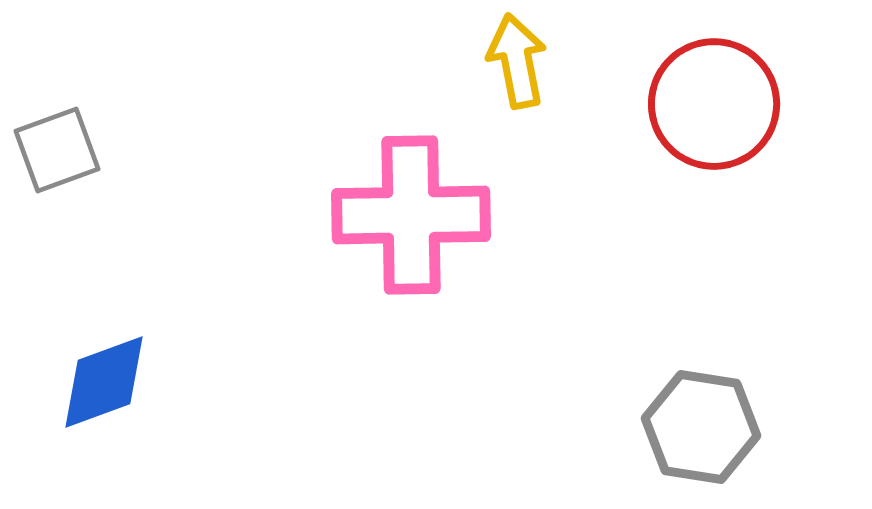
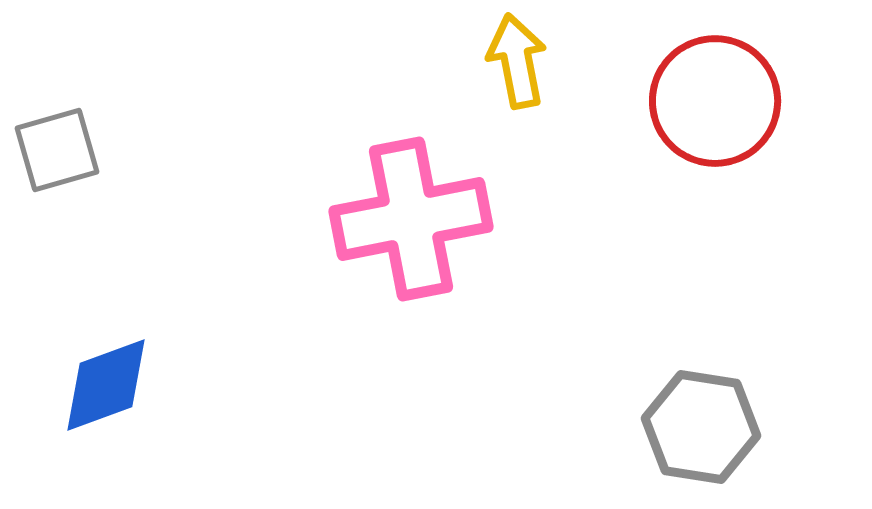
red circle: moved 1 px right, 3 px up
gray square: rotated 4 degrees clockwise
pink cross: moved 4 px down; rotated 10 degrees counterclockwise
blue diamond: moved 2 px right, 3 px down
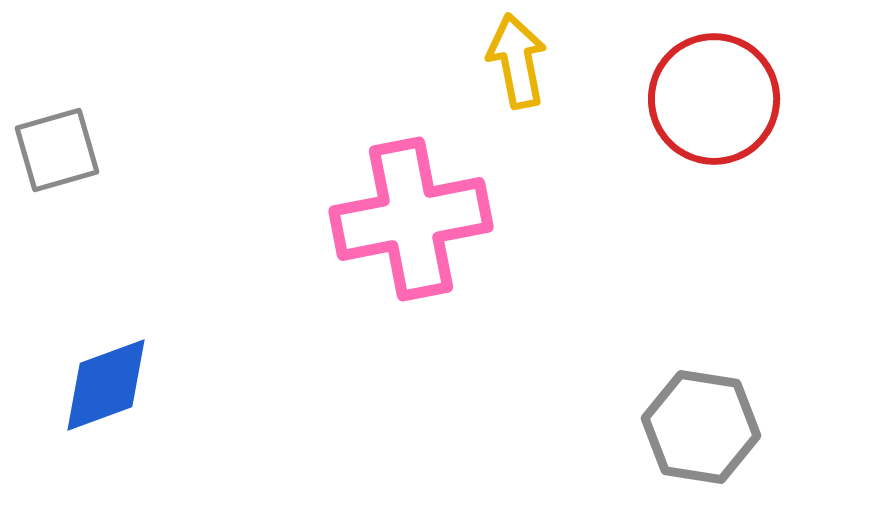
red circle: moved 1 px left, 2 px up
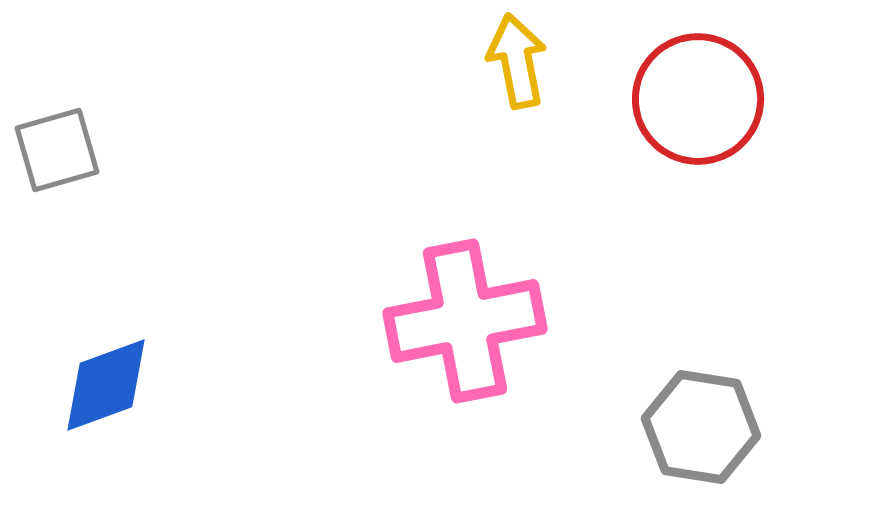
red circle: moved 16 px left
pink cross: moved 54 px right, 102 px down
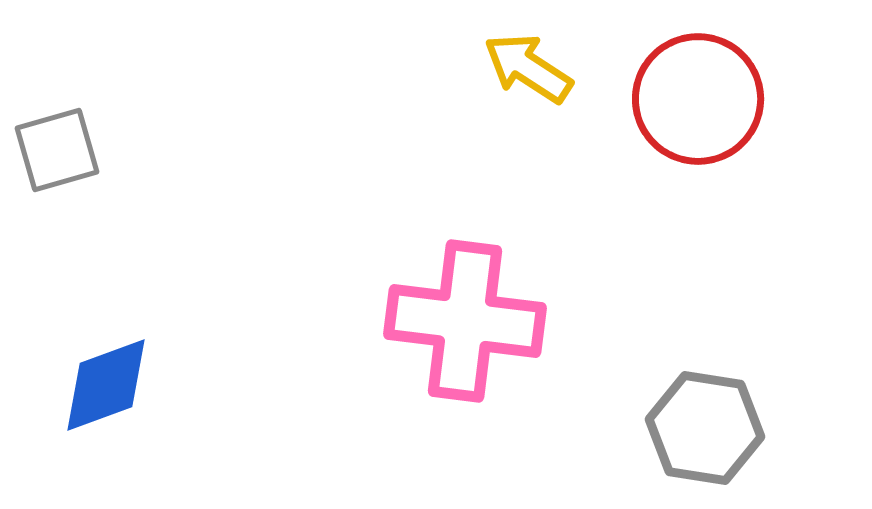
yellow arrow: moved 11 px right, 7 px down; rotated 46 degrees counterclockwise
pink cross: rotated 18 degrees clockwise
gray hexagon: moved 4 px right, 1 px down
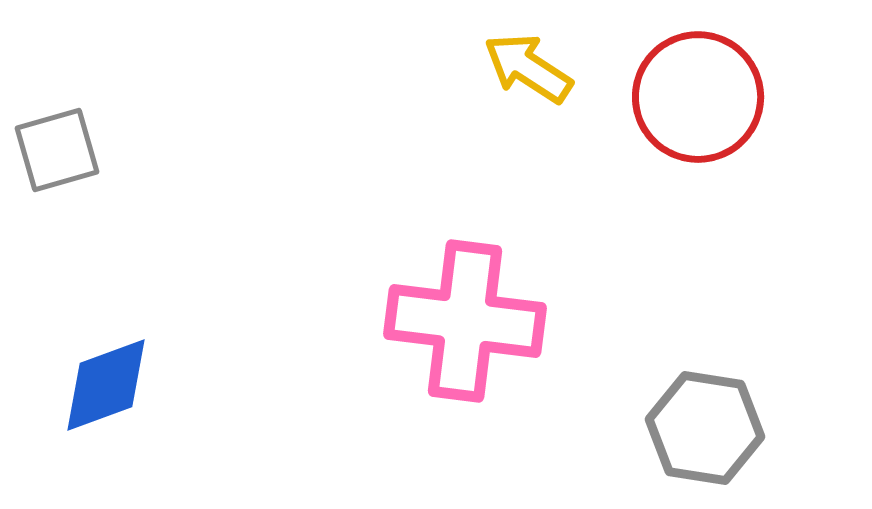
red circle: moved 2 px up
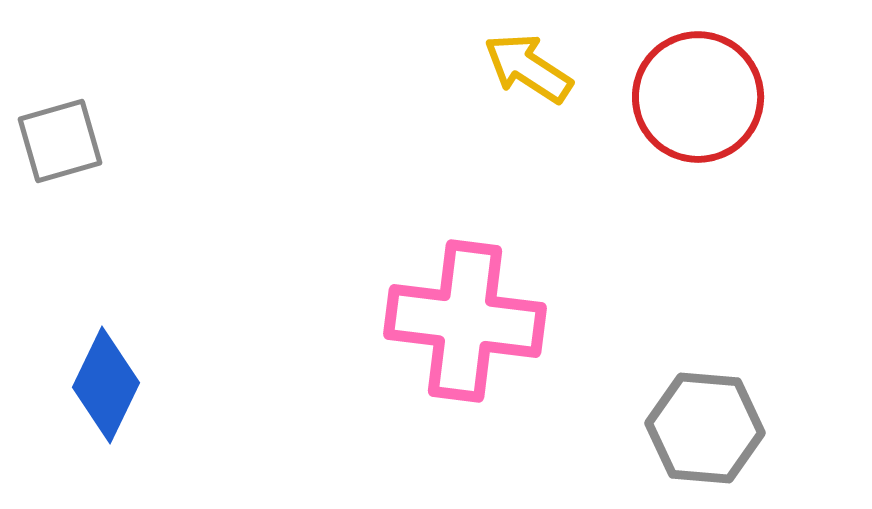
gray square: moved 3 px right, 9 px up
blue diamond: rotated 44 degrees counterclockwise
gray hexagon: rotated 4 degrees counterclockwise
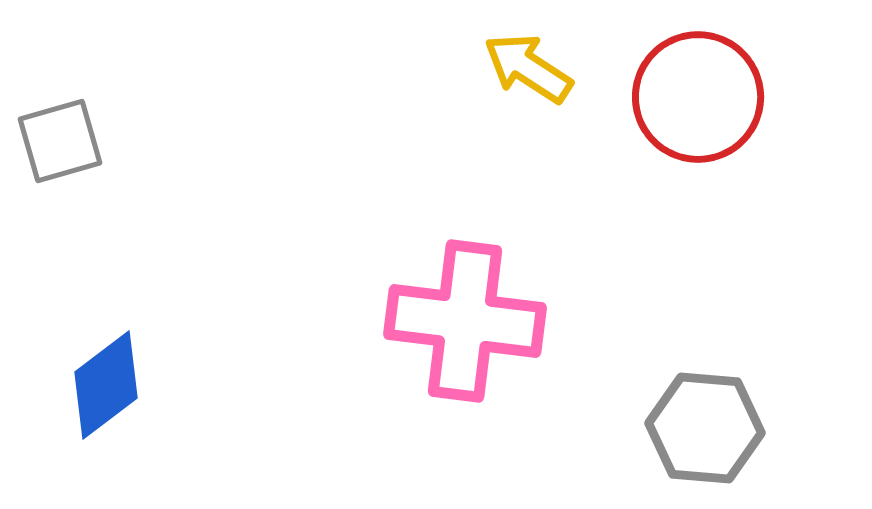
blue diamond: rotated 27 degrees clockwise
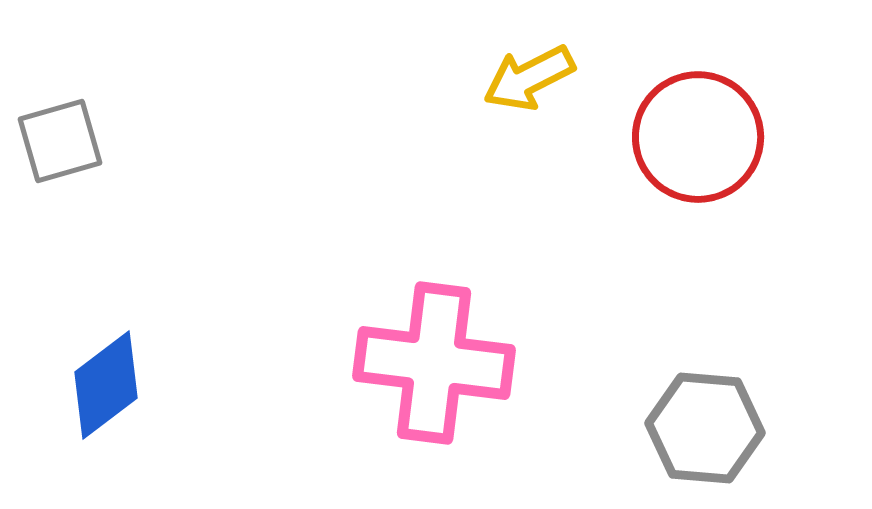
yellow arrow: moved 1 px right, 10 px down; rotated 60 degrees counterclockwise
red circle: moved 40 px down
pink cross: moved 31 px left, 42 px down
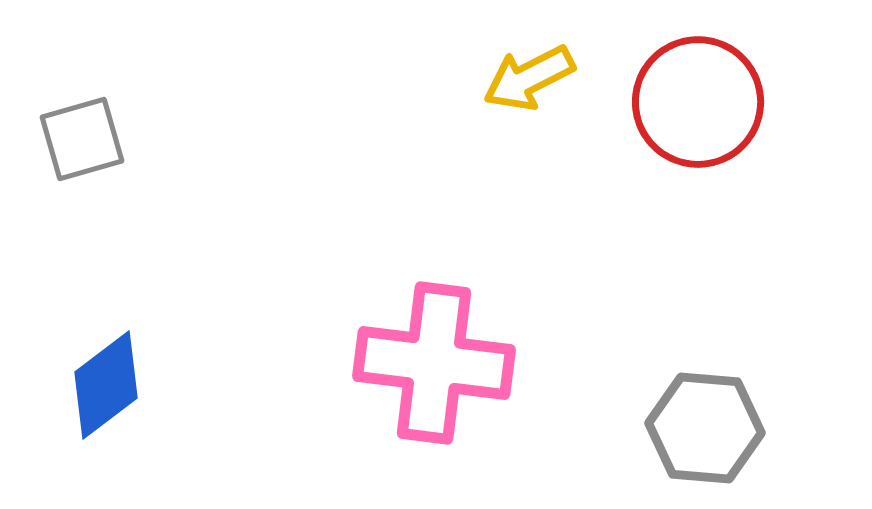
red circle: moved 35 px up
gray square: moved 22 px right, 2 px up
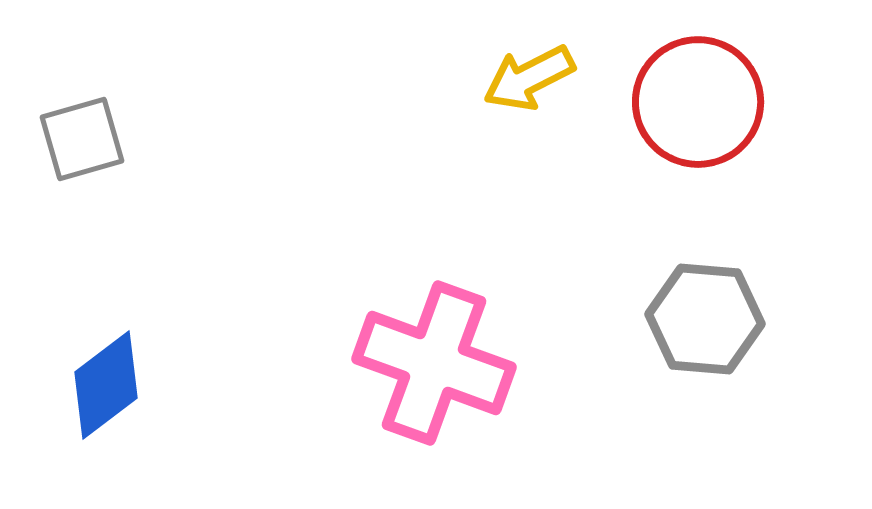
pink cross: rotated 13 degrees clockwise
gray hexagon: moved 109 px up
